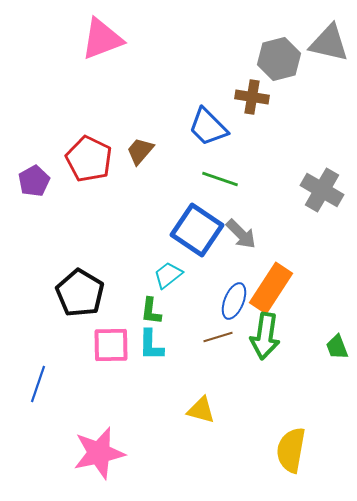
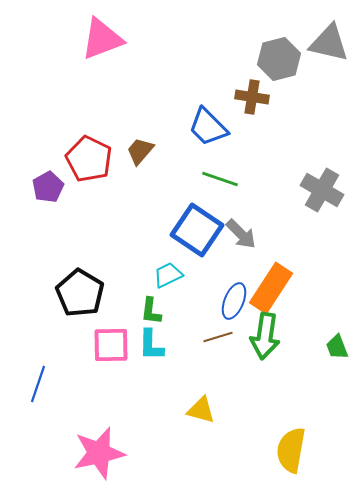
purple pentagon: moved 14 px right, 6 px down
cyan trapezoid: rotated 12 degrees clockwise
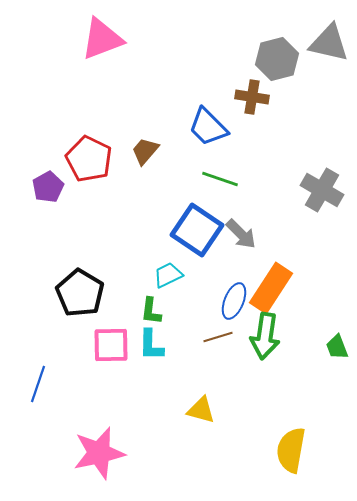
gray hexagon: moved 2 px left
brown trapezoid: moved 5 px right
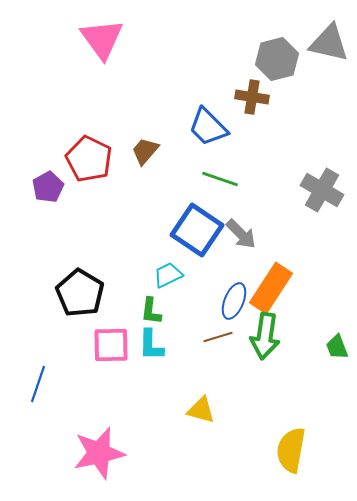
pink triangle: rotated 45 degrees counterclockwise
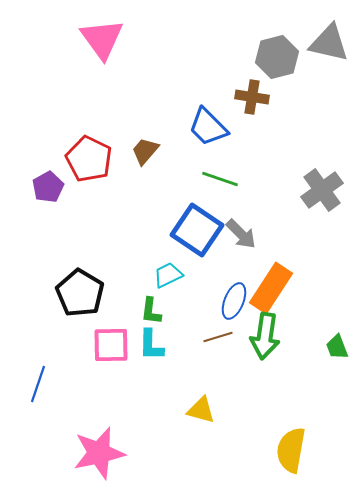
gray hexagon: moved 2 px up
gray cross: rotated 24 degrees clockwise
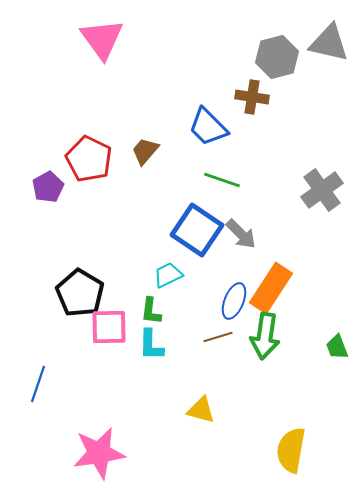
green line: moved 2 px right, 1 px down
pink square: moved 2 px left, 18 px up
pink star: rotated 4 degrees clockwise
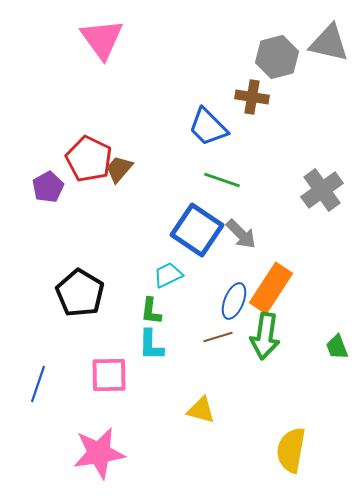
brown trapezoid: moved 26 px left, 18 px down
pink square: moved 48 px down
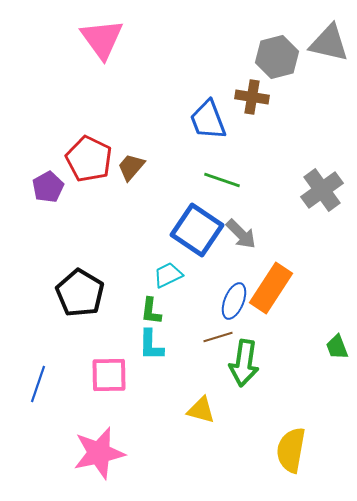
blue trapezoid: moved 7 px up; rotated 24 degrees clockwise
brown trapezoid: moved 12 px right, 2 px up
green arrow: moved 21 px left, 27 px down
pink star: rotated 4 degrees counterclockwise
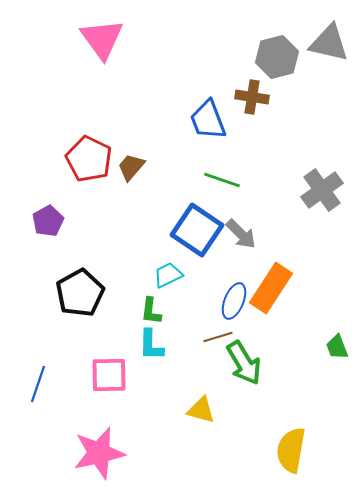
purple pentagon: moved 34 px down
black pentagon: rotated 12 degrees clockwise
green arrow: rotated 39 degrees counterclockwise
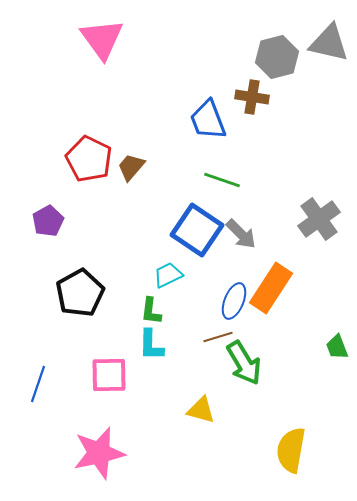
gray cross: moved 3 px left, 29 px down
